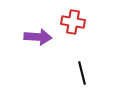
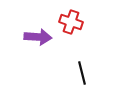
red cross: moved 2 px left; rotated 10 degrees clockwise
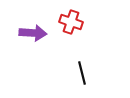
purple arrow: moved 5 px left, 4 px up
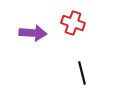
red cross: moved 2 px right, 1 px down
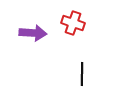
black line: moved 1 px down; rotated 15 degrees clockwise
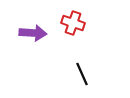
black line: rotated 25 degrees counterclockwise
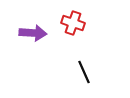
black line: moved 2 px right, 2 px up
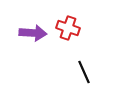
red cross: moved 5 px left, 5 px down
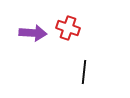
black line: rotated 30 degrees clockwise
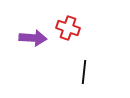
purple arrow: moved 5 px down
